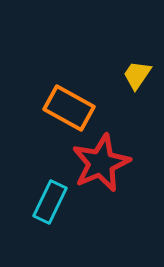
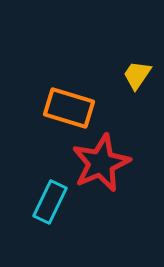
orange rectangle: rotated 12 degrees counterclockwise
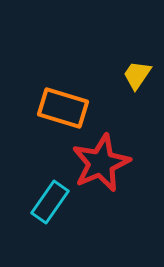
orange rectangle: moved 6 px left
cyan rectangle: rotated 9 degrees clockwise
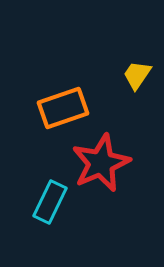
orange rectangle: rotated 36 degrees counterclockwise
cyan rectangle: rotated 9 degrees counterclockwise
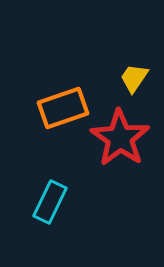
yellow trapezoid: moved 3 px left, 3 px down
red star: moved 19 px right, 25 px up; rotated 14 degrees counterclockwise
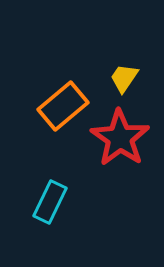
yellow trapezoid: moved 10 px left
orange rectangle: moved 2 px up; rotated 21 degrees counterclockwise
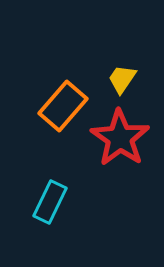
yellow trapezoid: moved 2 px left, 1 px down
orange rectangle: rotated 9 degrees counterclockwise
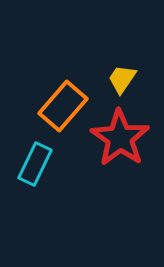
cyan rectangle: moved 15 px left, 38 px up
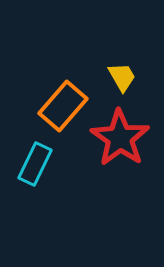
yellow trapezoid: moved 2 px up; rotated 116 degrees clockwise
